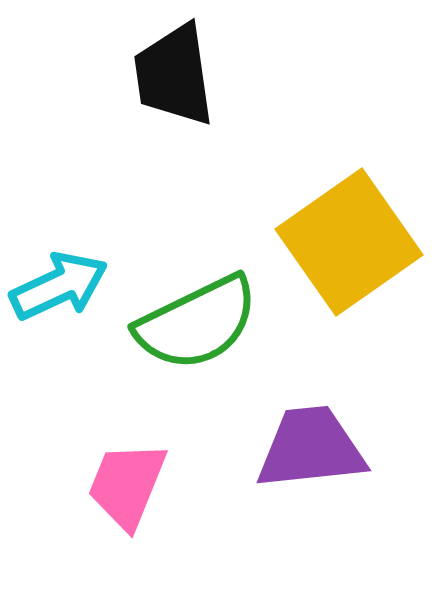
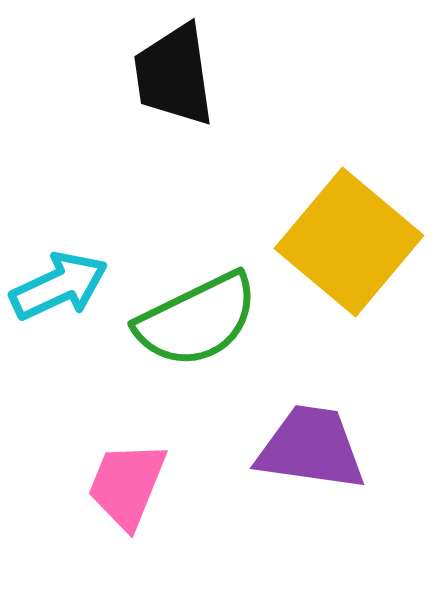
yellow square: rotated 15 degrees counterclockwise
green semicircle: moved 3 px up
purple trapezoid: rotated 14 degrees clockwise
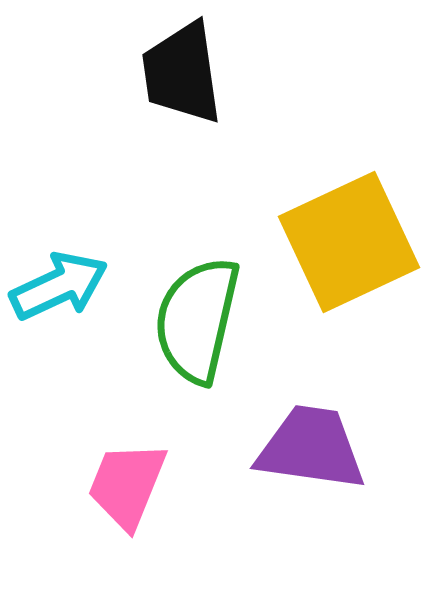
black trapezoid: moved 8 px right, 2 px up
yellow square: rotated 25 degrees clockwise
green semicircle: rotated 129 degrees clockwise
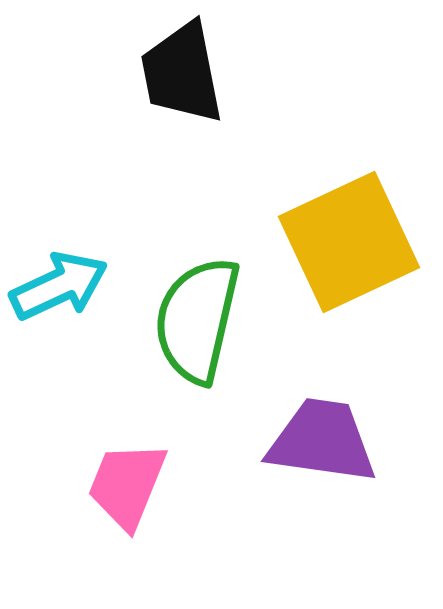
black trapezoid: rotated 3 degrees counterclockwise
purple trapezoid: moved 11 px right, 7 px up
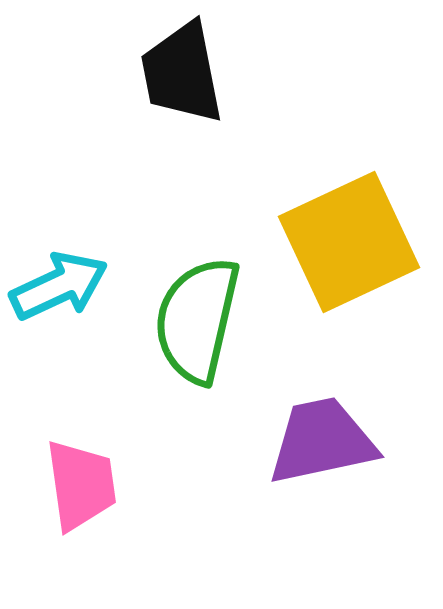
purple trapezoid: rotated 20 degrees counterclockwise
pink trapezoid: moved 46 px left; rotated 150 degrees clockwise
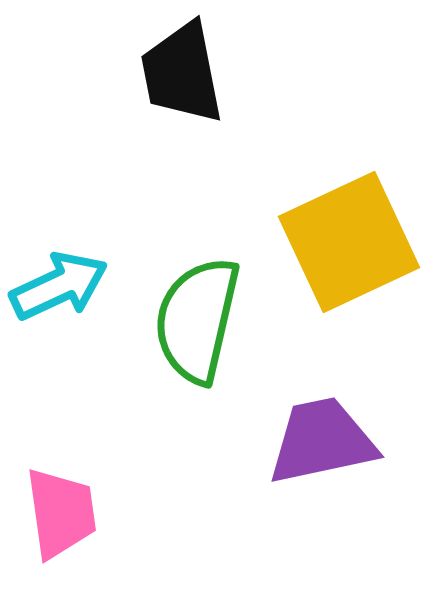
pink trapezoid: moved 20 px left, 28 px down
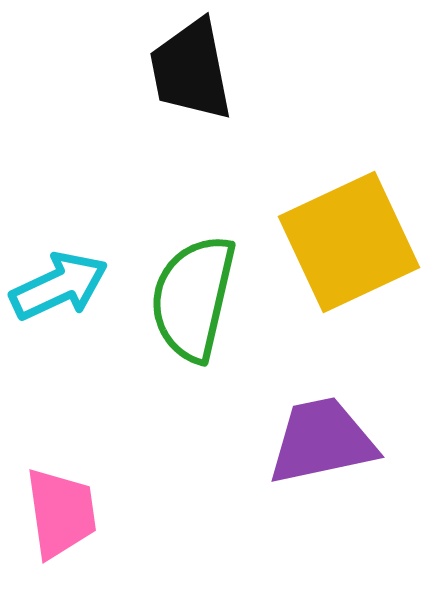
black trapezoid: moved 9 px right, 3 px up
green semicircle: moved 4 px left, 22 px up
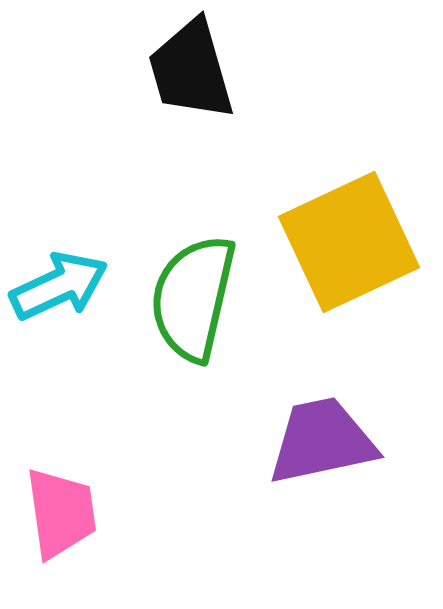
black trapezoid: rotated 5 degrees counterclockwise
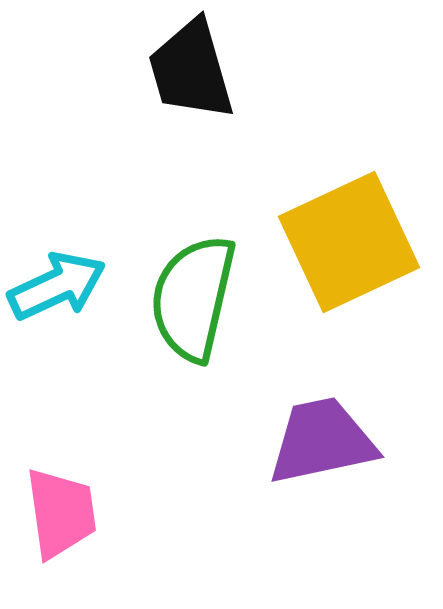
cyan arrow: moved 2 px left
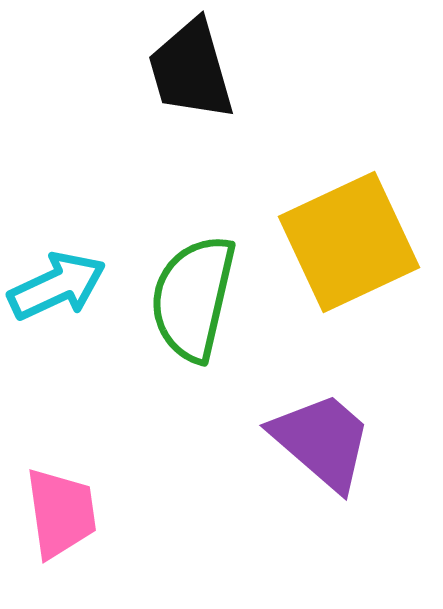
purple trapezoid: rotated 53 degrees clockwise
